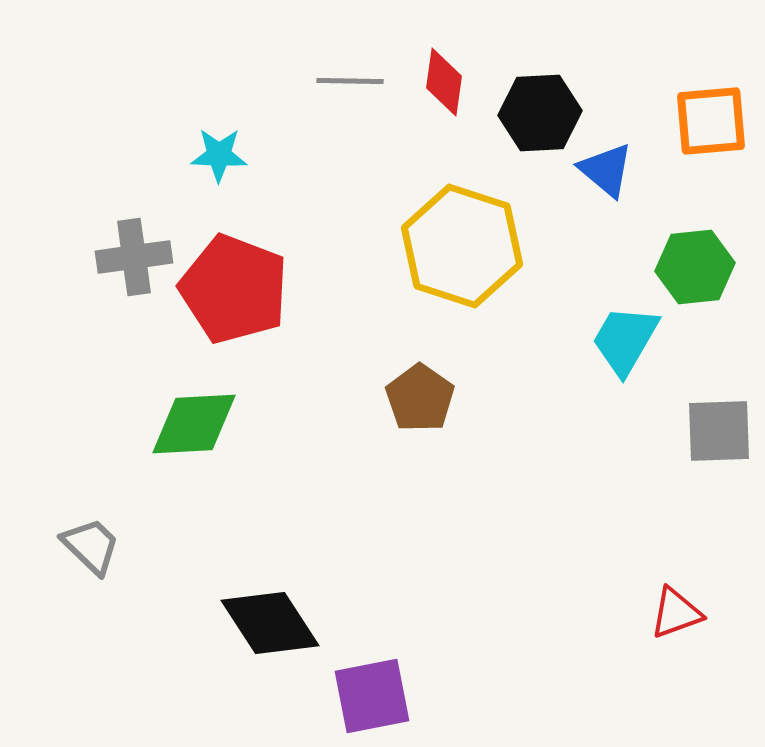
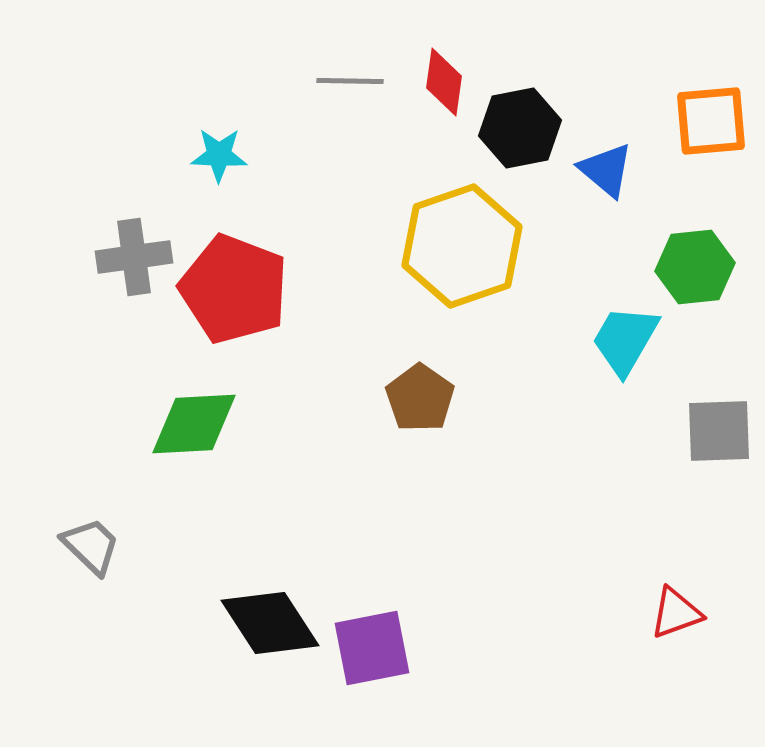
black hexagon: moved 20 px left, 15 px down; rotated 8 degrees counterclockwise
yellow hexagon: rotated 23 degrees clockwise
purple square: moved 48 px up
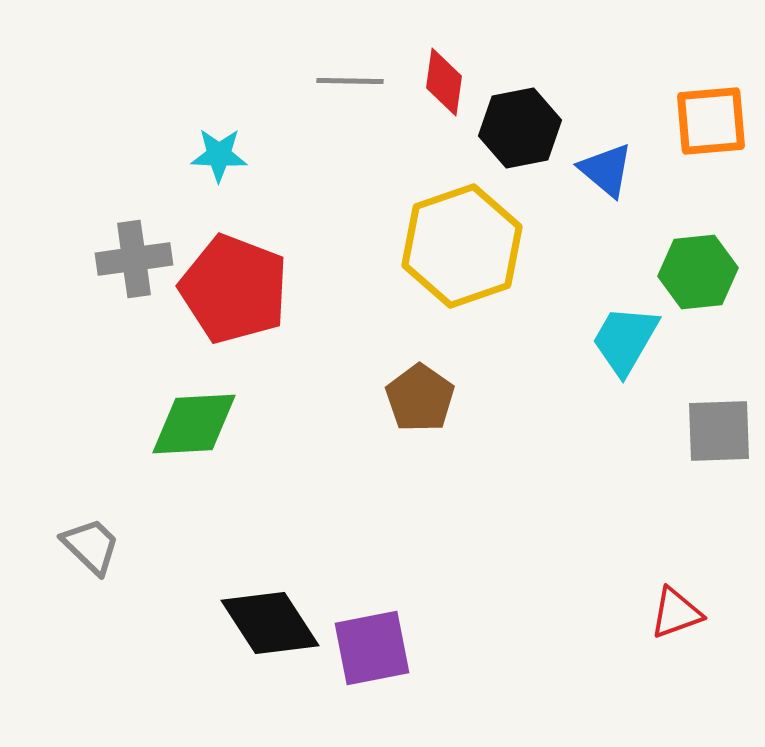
gray cross: moved 2 px down
green hexagon: moved 3 px right, 5 px down
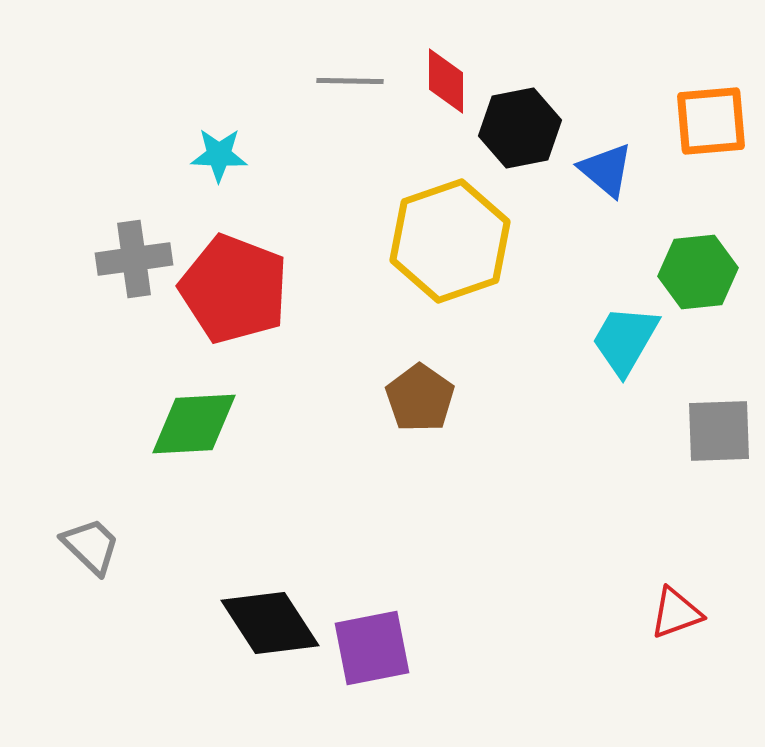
red diamond: moved 2 px right, 1 px up; rotated 8 degrees counterclockwise
yellow hexagon: moved 12 px left, 5 px up
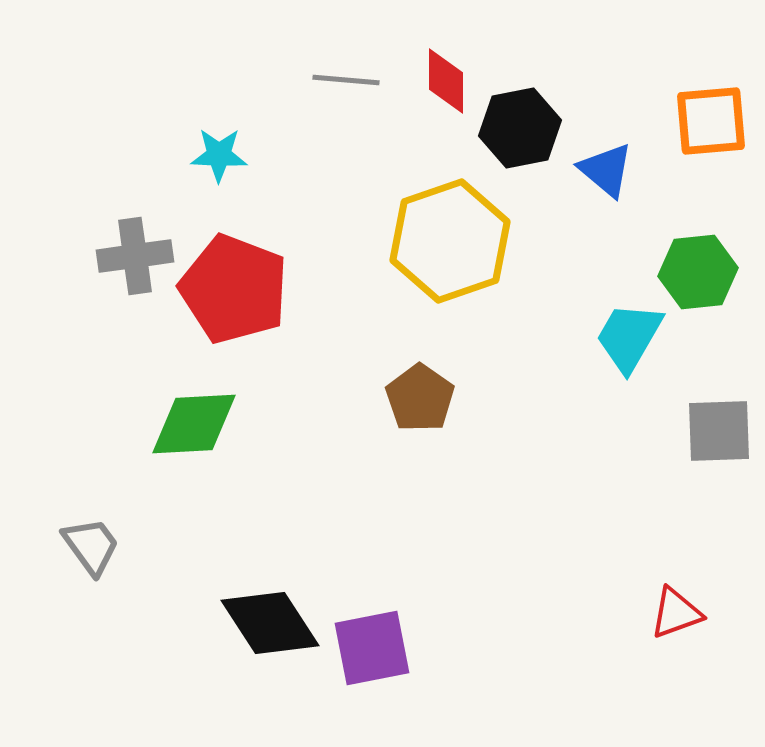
gray line: moved 4 px left, 1 px up; rotated 4 degrees clockwise
gray cross: moved 1 px right, 3 px up
cyan trapezoid: moved 4 px right, 3 px up
gray trapezoid: rotated 10 degrees clockwise
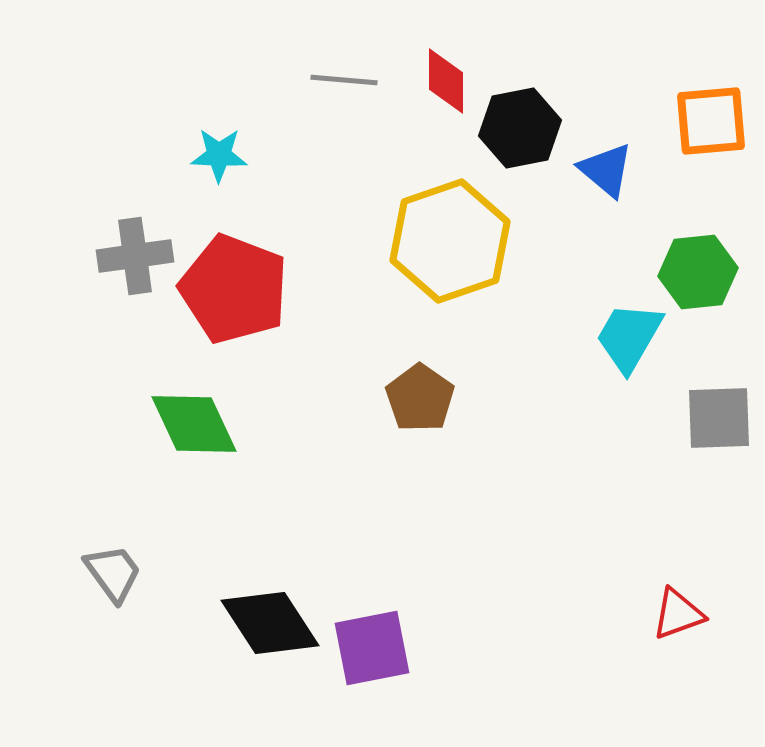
gray line: moved 2 px left
green diamond: rotated 68 degrees clockwise
gray square: moved 13 px up
gray trapezoid: moved 22 px right, 27 px down
red triangle: moved 2 px right, 1 px down
